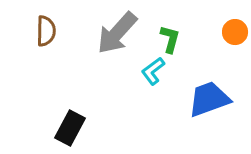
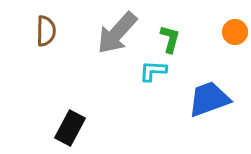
cyan L-shape: rotated 40 degrees clockwise
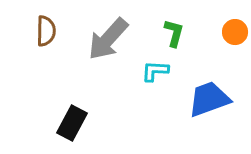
gray arrow: moved 9 px left, 6 px down
green L-shape: moved 4 px right, 6 px up
cyan L-shape: moved 2 px right
black rectangle: moved 2 px right, 5 px up
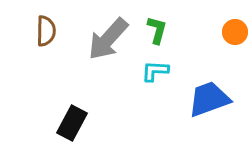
green L-shape: moved 17 px left, 3 px up
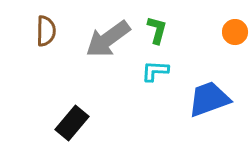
gray arrow: rotated 12 degrees clockwise
black rectangle: rotated 12 degrees clockwise
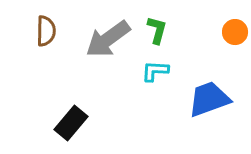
black rectangle: moved 1 px left
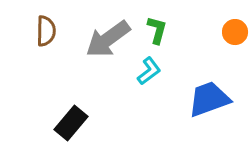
cyan L-shape: moved 6 px left; rotated 140 degrees clockwise
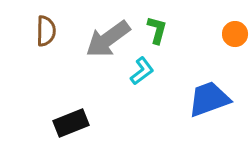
orange circle: moved 2 px down
cyan L-shape: moved 7 px left
black rectangle: rotated 28 degrees clockwise
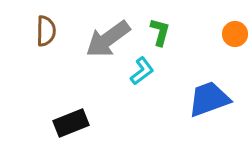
green L-shape: moved 3 px right, 2 px down
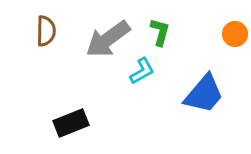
cyan L-shape: rotated 8 degrees clockwise
blue trapezoid: moved 5 px left, 5 px up; rotated 150 degrees clockwise
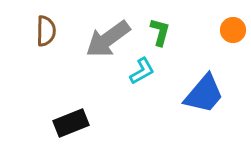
orange circle: moved 2 px left, 4 px up
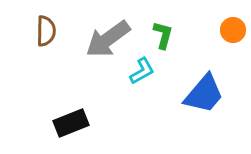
green L-shape: moved 3 px right, 3 px down
